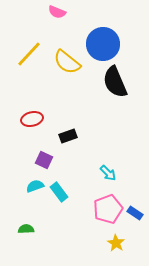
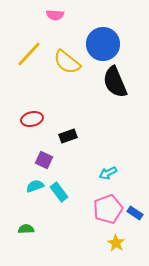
pink semicircle: moved 2 px left, 3 px down; rotated 18 degrees counterclockwise
cyan arrow: rotated 108 degrees clockwise
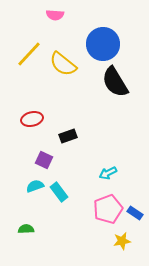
yellow semicircle: moved 4 px left, 2 px down
black semicircle: rotated 8 degrees counterclockwise
yellow star: moved 6 px right, 2 px up; rotated 30 degrees clockwise
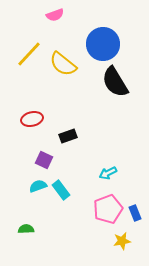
pink semicircle: rotated 24 degrees counterclockwise
cyan semicircle: moved 3 px right
cyan rectangle: moved 2 px right, 2 px up
blue rectangle: rotated 35 degrees clockwise
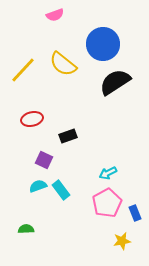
yellow line: moved 6 px left, 16 px down
black semicircle: rotated 88 degrees clockwise
pink pentagon: moved 1 px left, 6 px up; rotated 8 degrees counterclockwise
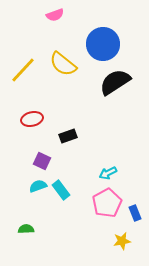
purple square: moved 2 px left, 1 px down
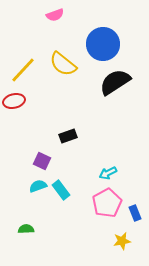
red ellipse: moved 18 px left, 18 px up
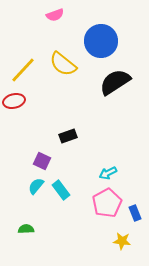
blue circle: moved 2 px left, 3 px up
cyan semicircle: moved 2 px left; rotated 30 degrees counterclockwise
yellow star: rotated 18 degrees clockwise
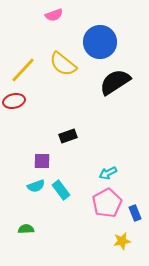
pink semicircle: moved 1 px left
blue circle: moved 1 px left, 1 px down
purple square: rotated 24 degrees counterclockwise
cyan semicircle: rotated 150 degrees counterclockwise
yellow star: rotated 18 degrees counterclockwise
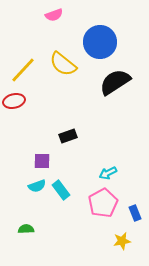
cyan semicircle: moved 1 px right
pink pentagon: moved 4 px left
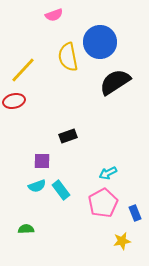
yellow semicircle: moved 5 px right, 7 px up; rotated 40 degrees clockwise
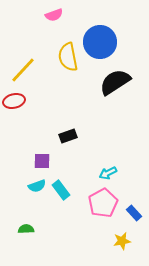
blue rectangle: moved 1 px left; rotated 21 degrees counterclockwise
